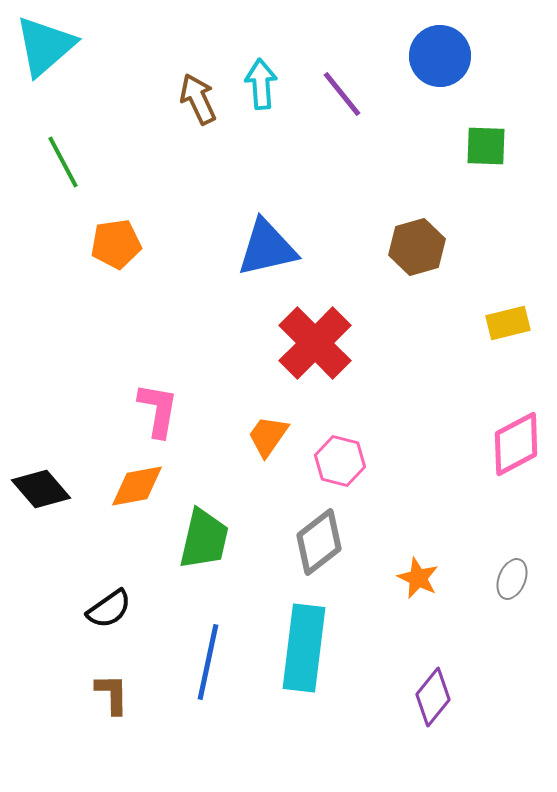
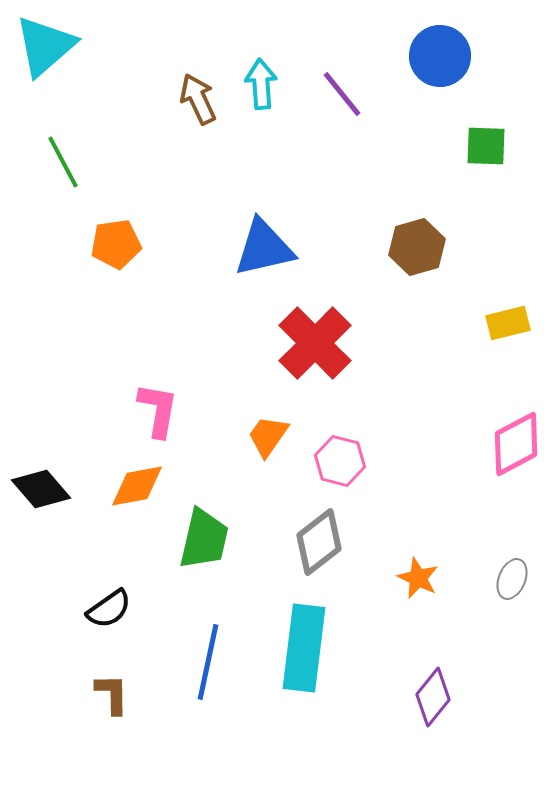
blue triangle: moved 3 px left
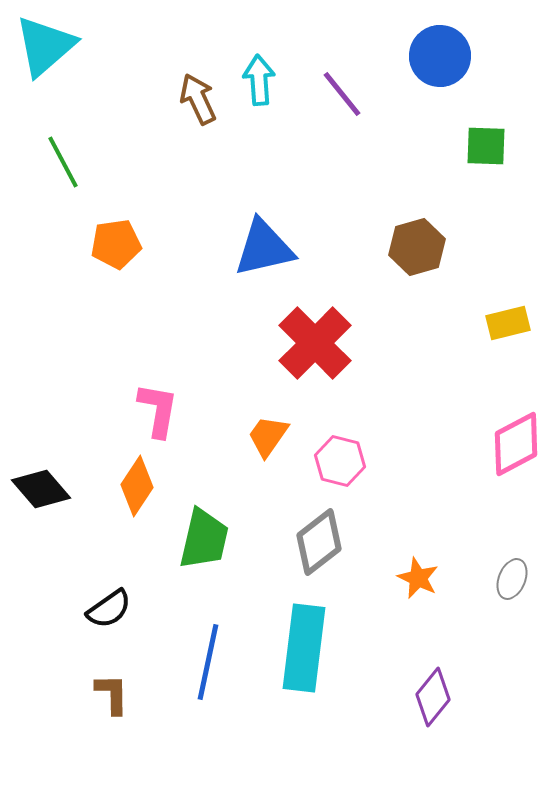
cyan arrow: moved 2 px left, 4 px up
orange diamond: rotated 46 degrees counterclockwise
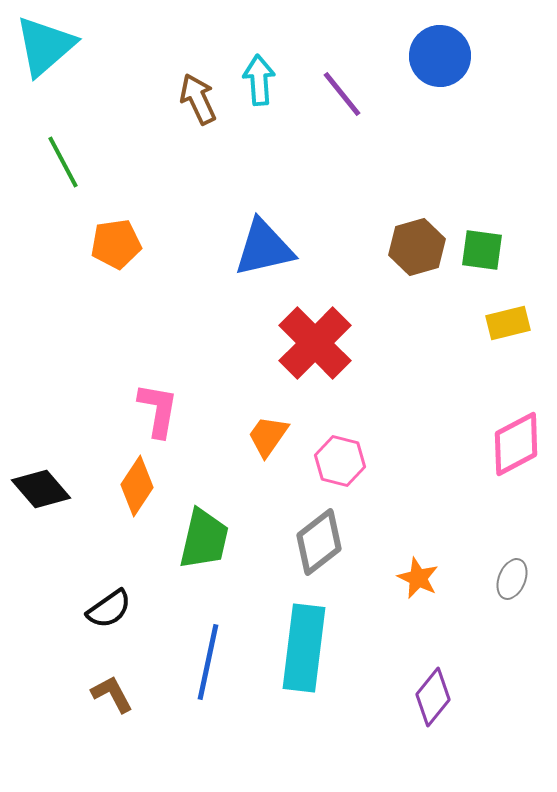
green square: moved 4 px left, 104 px down; rotated 6 degrees clockwise
brown L-shape: rotated 27 degrees counterclockwise
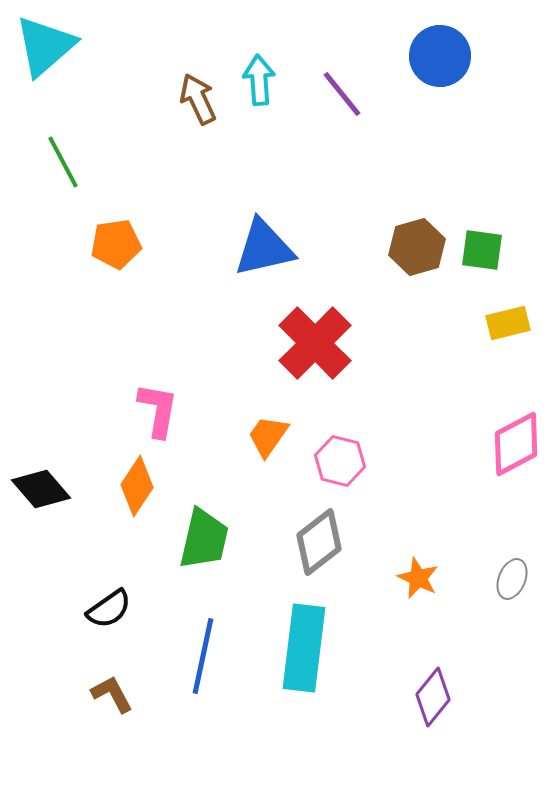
blue line: moved 5 px left, 6 px up
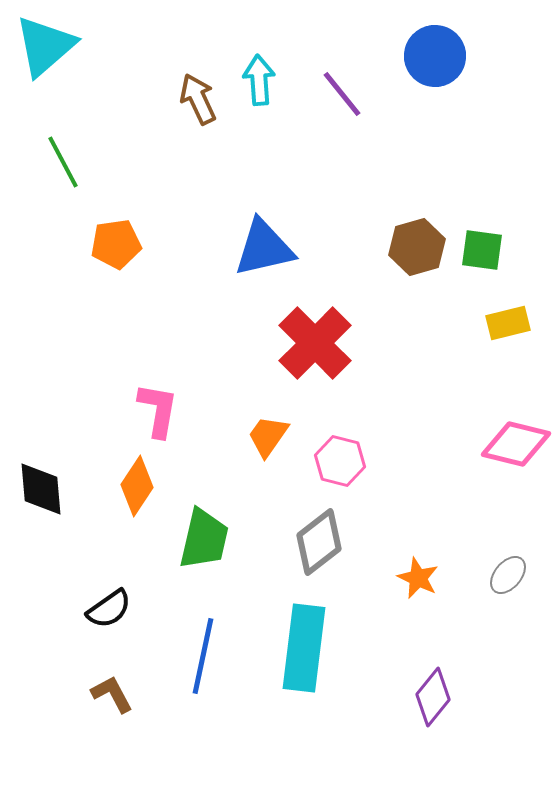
blue circle: moved 5 px left
pink diamond: rotated 42 degrees clockwise
black diamond: rotated 36 degrees clockwise
gray ellipse: moved 4 px left, 4 px up; rotated 18 degrees clockwise
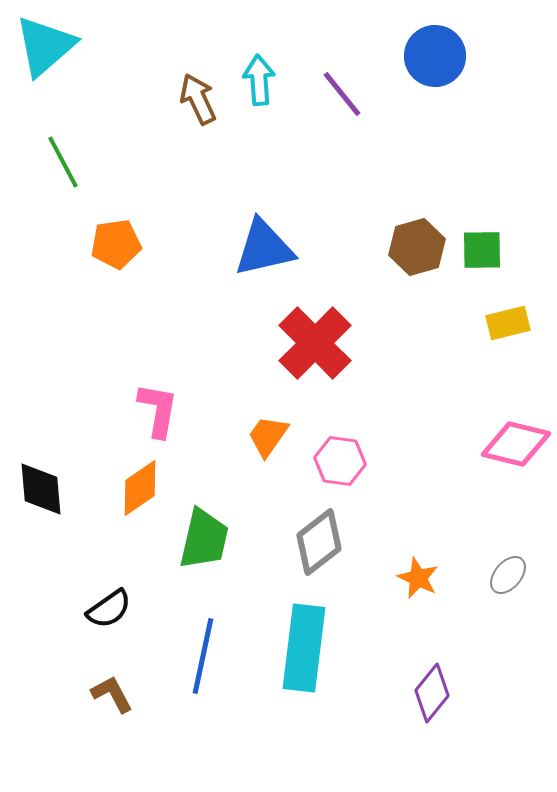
green square: rotated 9 degrees counterclockwise
pink hexagon: rotated 6 degrees counterclockwise
orange diamond: moved 3 px right, 2 px down; rotated 22 degrees clockwise
purple diamond: moved 1 px left, 4 px up
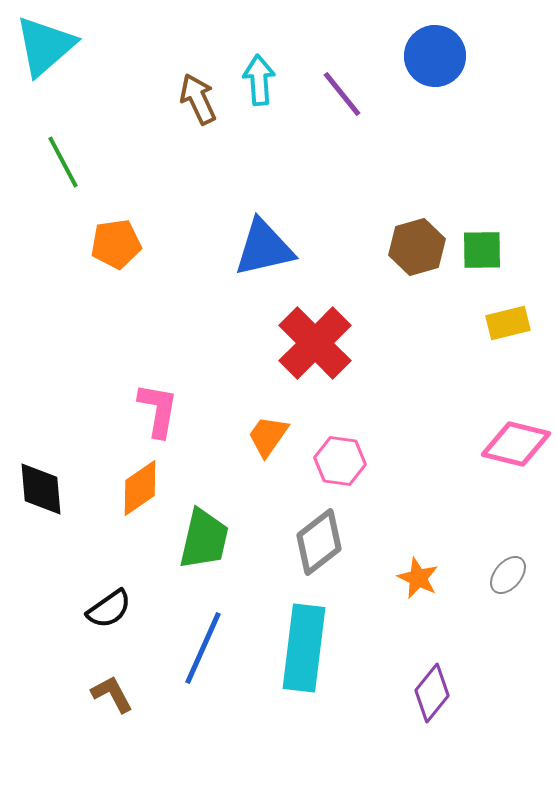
blue line: moved 8 px up; rotated 12 degrees clockwise
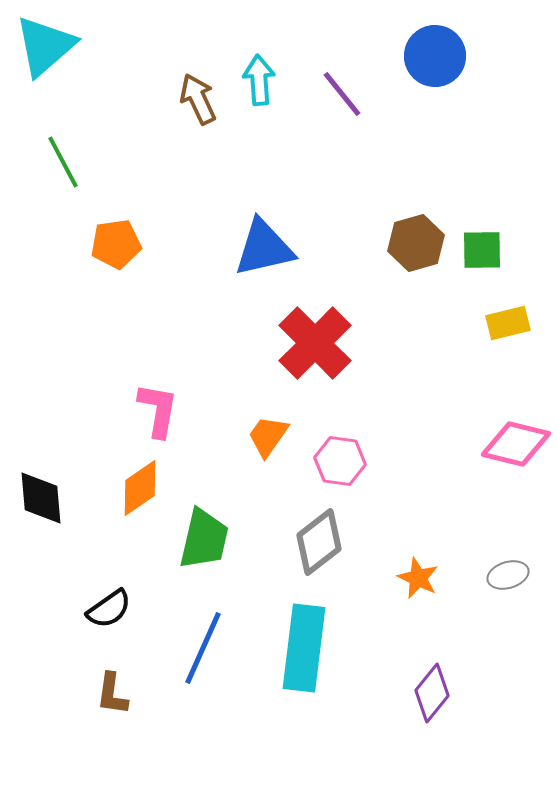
brown hexagon: moved 1 px left, 4 px up
black diamond: moved 9 px down
gray ellipse: rotated 33 degrees clockwise
brown L-shape: rotated 144 degrees counterclockwise
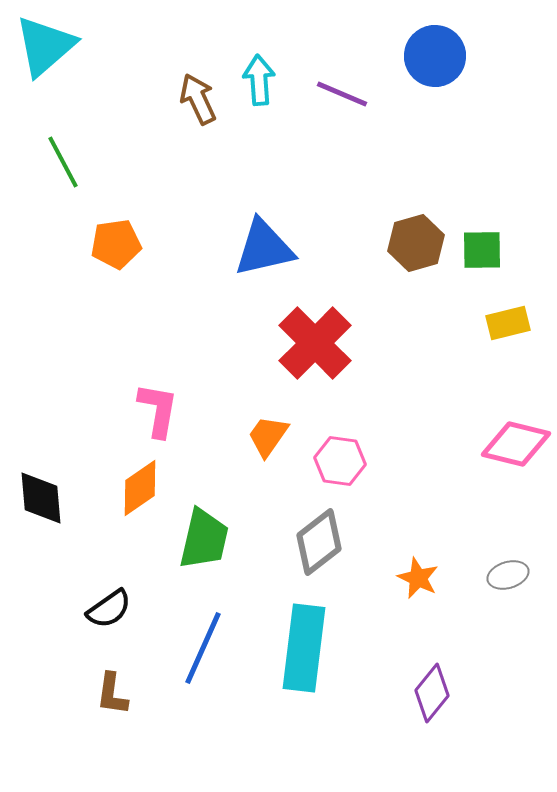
purple line: rotated 28 degrees counterclockwise
